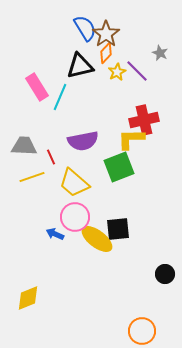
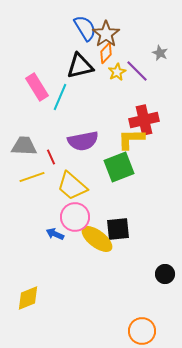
yellow trapezoid: moved 2 px left, 3 px down
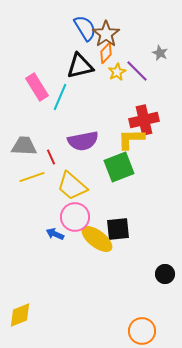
yellow diamond: moved 8 px left, 17 px down
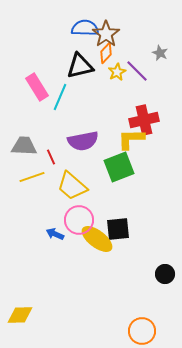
blue semicircle: rotated 56 degrees counterclockwise
pink circle: moved 4 px right, 3 px down
yellow diamond: rotated 20 degrees clockwise
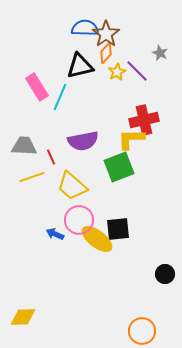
yellow diamond: moved 3 px right, 2 px down
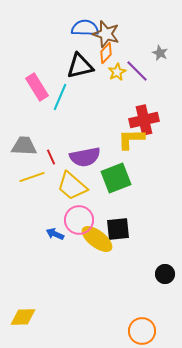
brown star: rotated 20 degrees counterclockwise
purple semicircle: moved 2 px right, 16 px down
green square: moved 3 px left, 11 px down
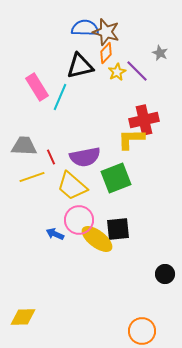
brown star: moved 2 px up
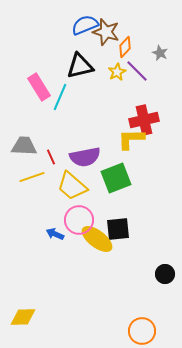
blue semicircle: moved 3 px up; rotated 24 degrees counterclockwise
orange diamond: moved 19 px right, 6 px up
pink rectangle: moved 2 px right
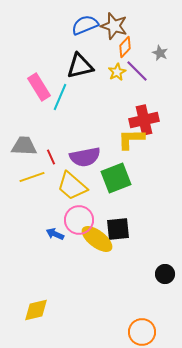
brown star: moved 8 px right, 6 px up
yellow diamond: moved 13 px right, 7 px up; rotated 12 degrees counterclockwise
orange circle: moved 1 px down
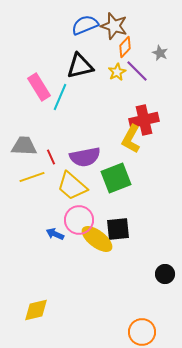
yellow L-shape: rotated 60 degrees counterclockwise
